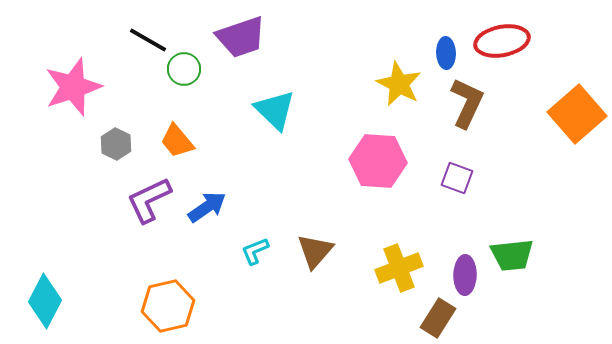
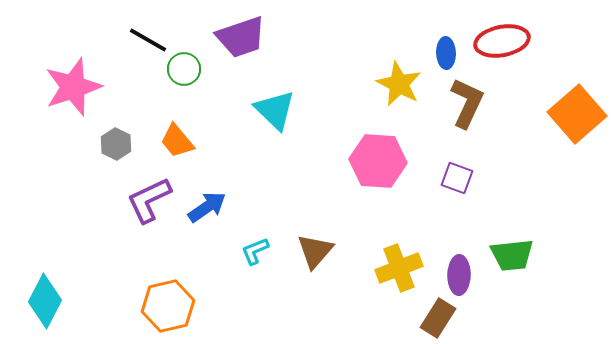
purple ellipse: moved 6 px left
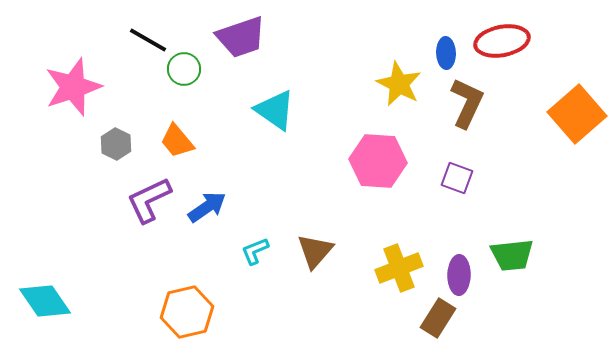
cyan triangle: rotated 9 degrees counterclockwise
cyan diamond: rotated 62 degrees counterclockwise
orange hexagon: moved 19 px right, 6 px down
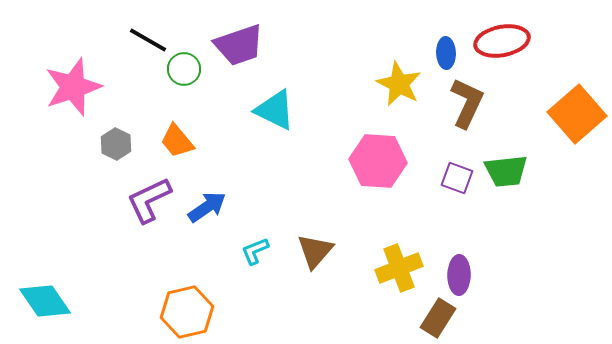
purple trapezoid: moved 2 px left, 8 px down
cyan triangle: rotated 9 degrees counterclockwise
green trapezoid: moved 6 px left, 84 px up
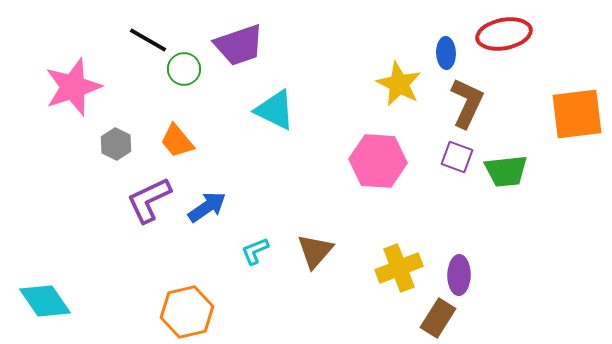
red ellipse: moved 2 px right, 7 px up
orange square: rotated 34 degrees clockwise
purple square: moved 21 px up
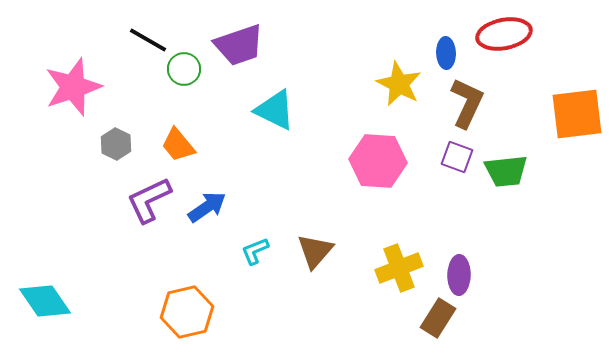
orange trapezoid: moved 1 px right, 4 px down
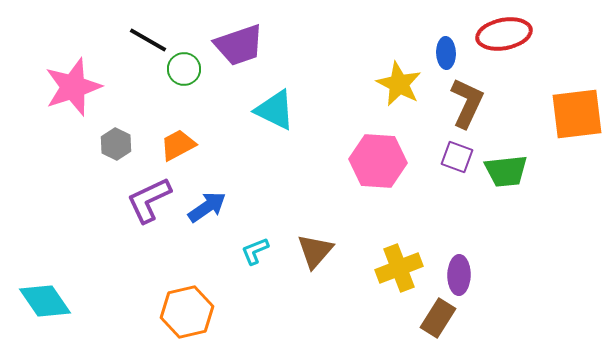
orange trapezoid: rotated 102 degrees clockwise
